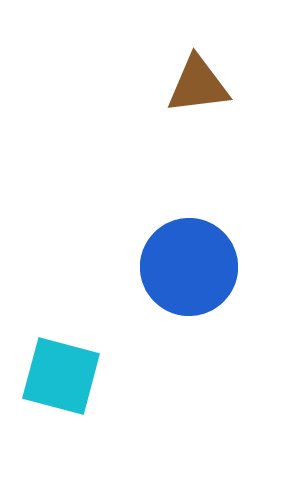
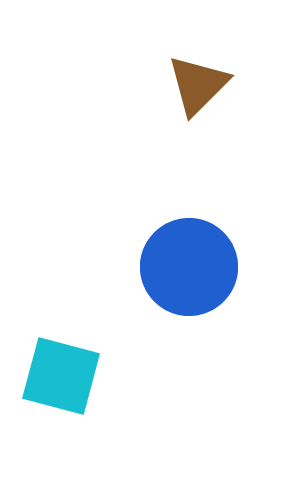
brown triangle: rotated 38 degrees counterclockwise
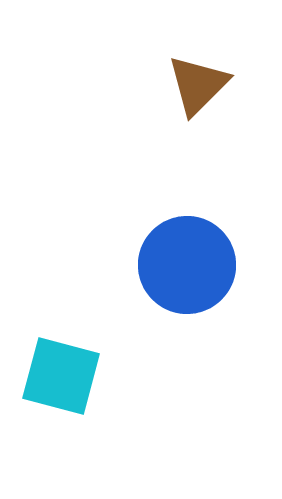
blue circle: moved 2 px left, 2 px up
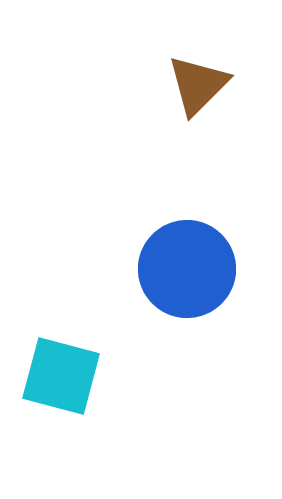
blue circle: moved 4 px down
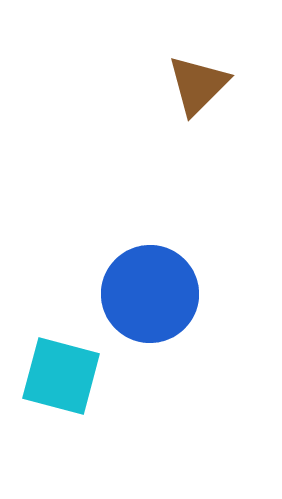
blue circle: moved 37 px left, 25 px down
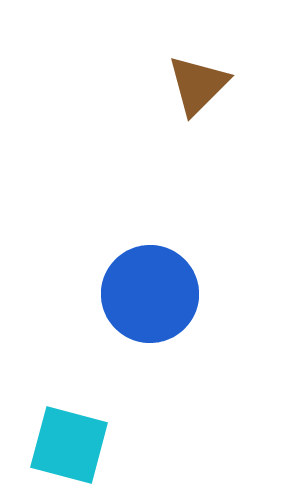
cyan square: moved 8 px right, 69 px down
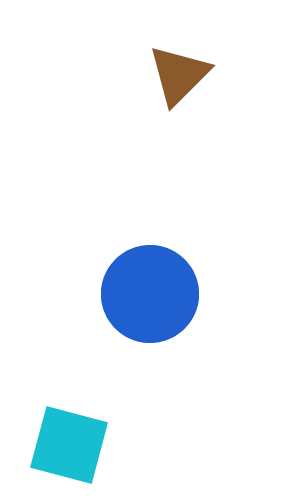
brown triangle: moved 19 px left, 10 px up
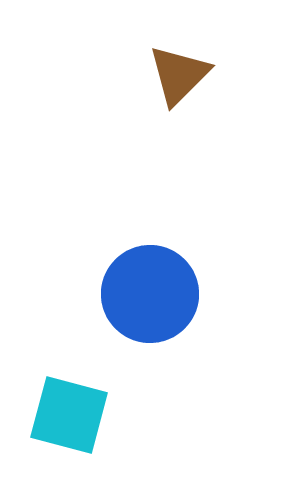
cyan square: moved 30 px up
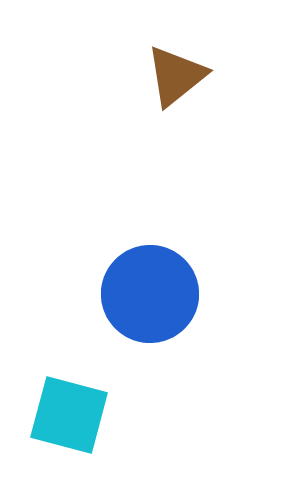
brown triangle: moved 3 px left, 1 px down; rotated 6 degrees clockwise
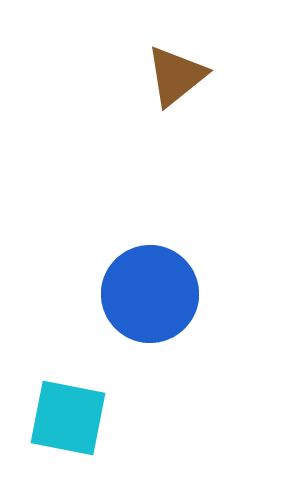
cyan square: moved 1 px left, 3 px down; rotated 4 degrees counterclockwise
